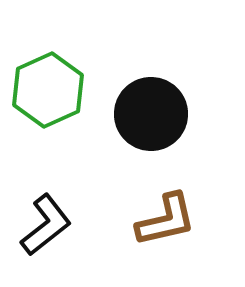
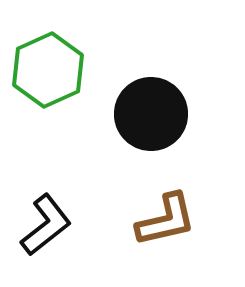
green hexagon: moved 20 px up
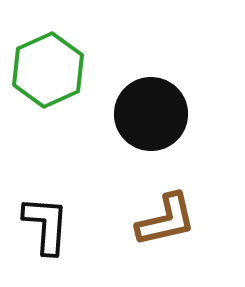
black L-shape: rotated 48 degrees counterclockwise
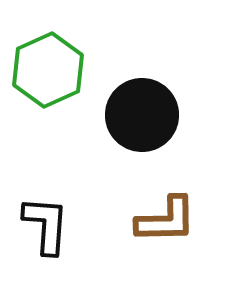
black circle: moved 9 px left, 1 px down
brown L-shape: rotated 12 degrees clockwise
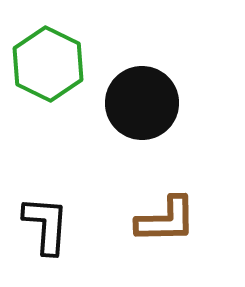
green hexagon: moved 6 px up; rotated 10 degrees counterclockwise
black circle: moved 12 px up
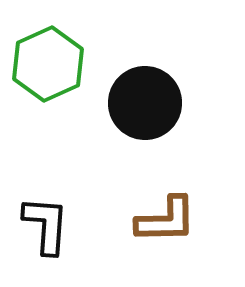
green hexagon: rotated 10 degrees clockwise
black circle: moved 3 px right
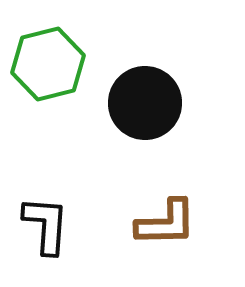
green hexagon: rotated 10 degrees clockwise
brown L-shape: moved 3 px down
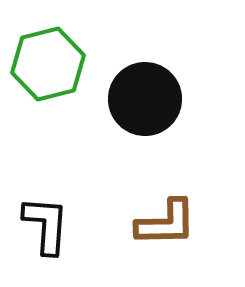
black circle: moved 4 px up
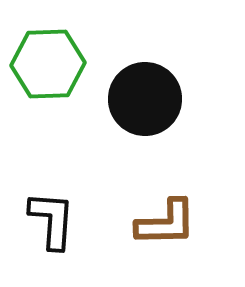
green hexagon: rotated 12 degrees clockwise
black L-shape: moved 6 px right, 5 px up
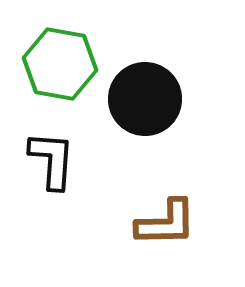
green hexagon: moved 12 px right; rotated 12 degrees clockwise
black L-shape: moved 60 px up
